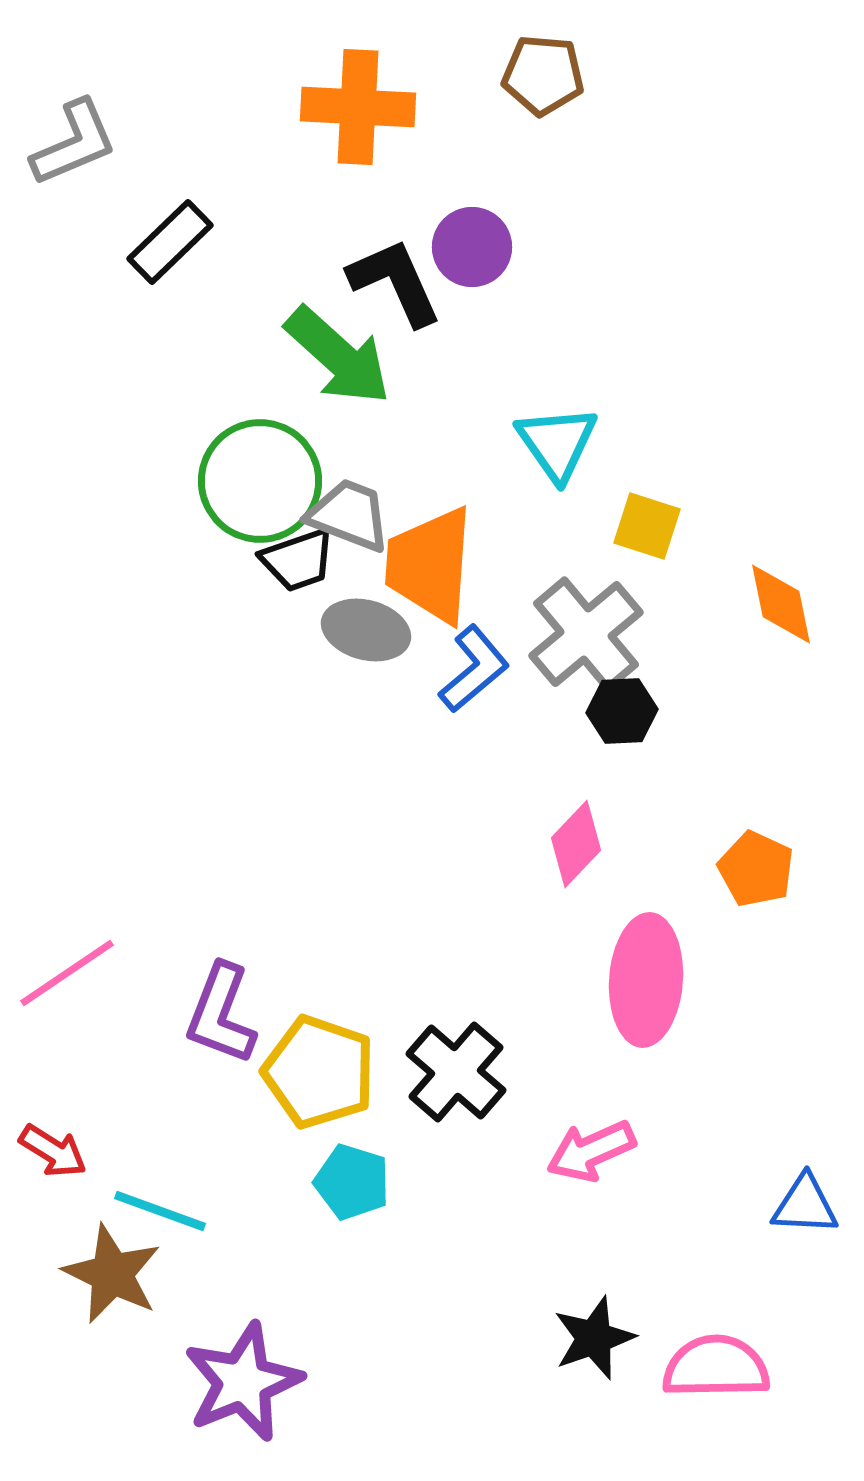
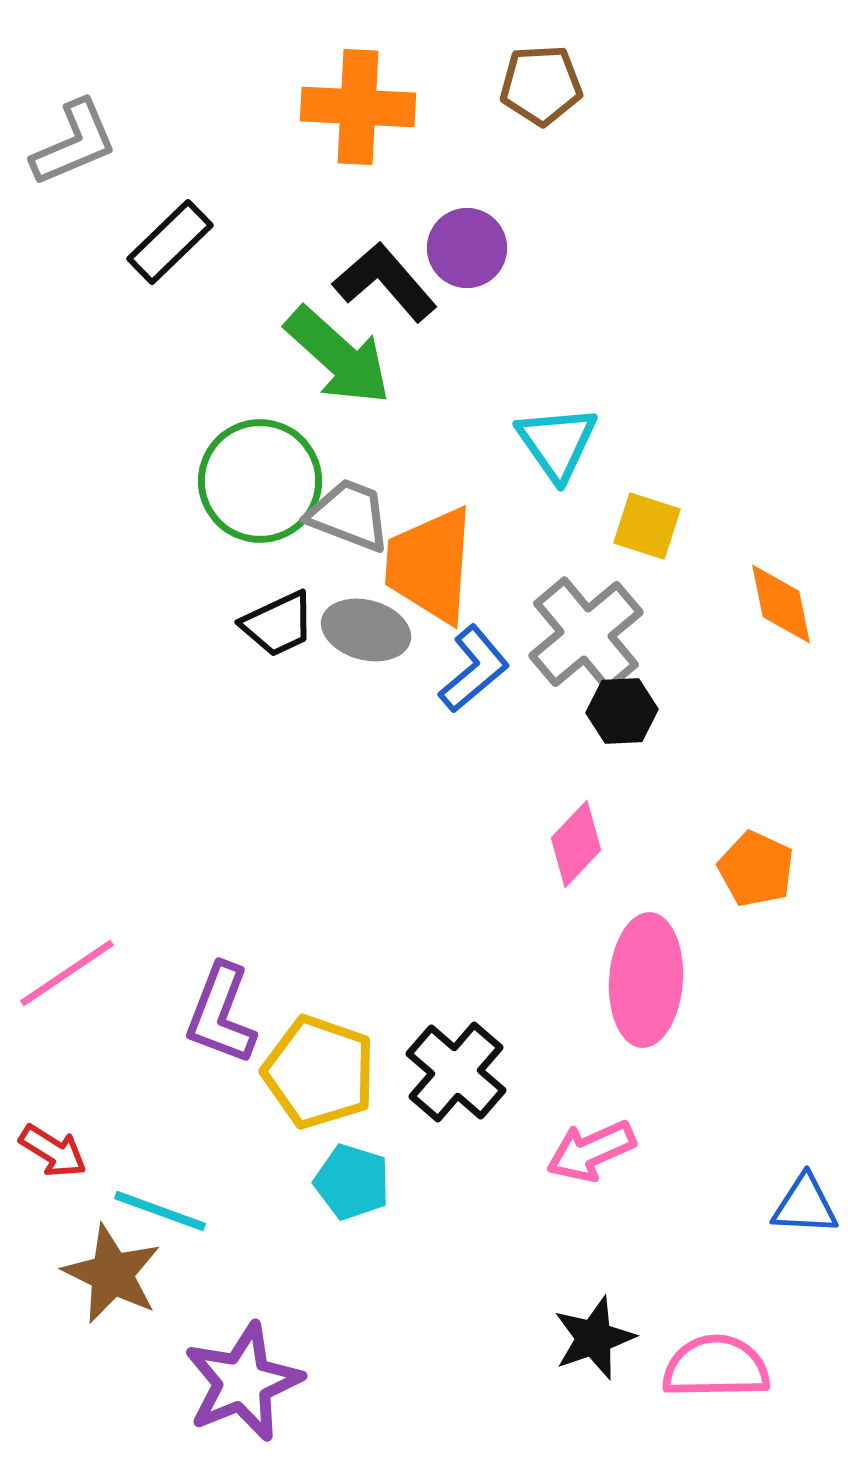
brown pentagon: moved 2 px left, 10 px down; rotated 8 degrees counterclockwise
purple circle: moved 5 px left, 1 px down
black L-shape: moved 10 px left; rotated 17 degrees counterclockwise
black trapezoid: moved 20 px left, 64 px down; rotated 6 degrees counterclockwise
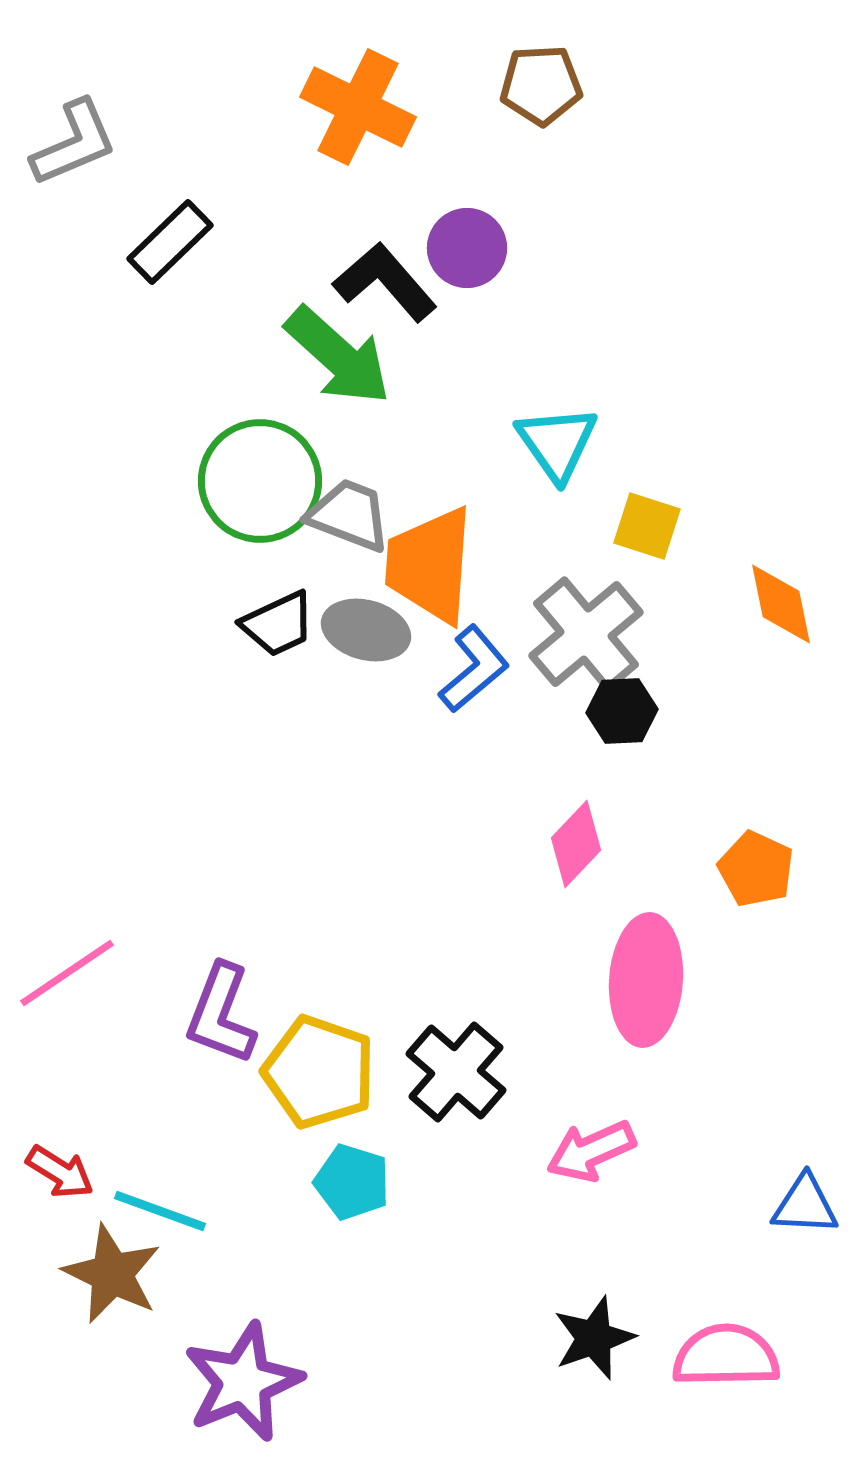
orange cross: rotated 23 degrees clockwise
red arrow: moved 7 px right, 21 px down
pink semicircle: moved 10 px right, 11 px up
